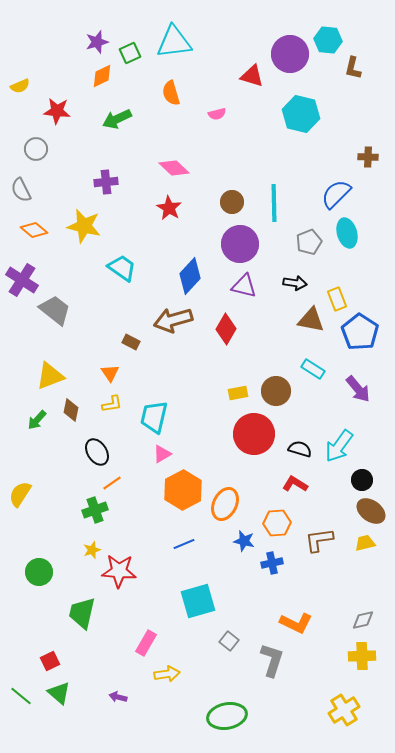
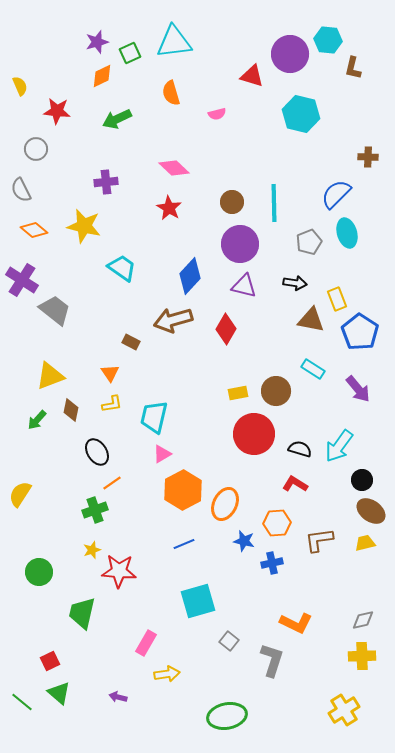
yellow semicircle at (20, 86): rotated 90 degrees counterclockwise
green line at (21, 696): moved 1 px right, 6 px down
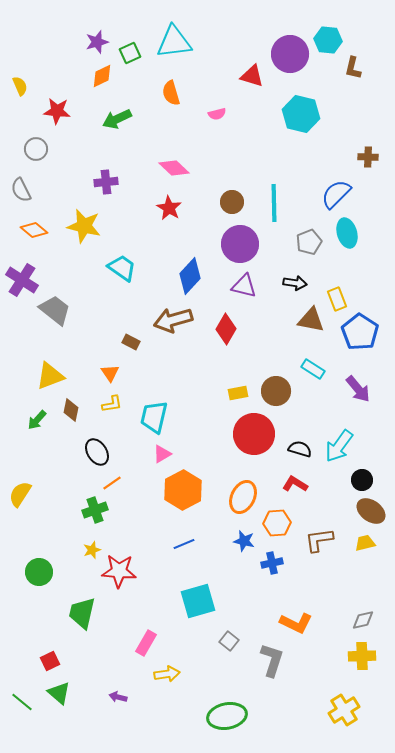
orange ellipse at (225, 504): moved 18 px right, 7 px up
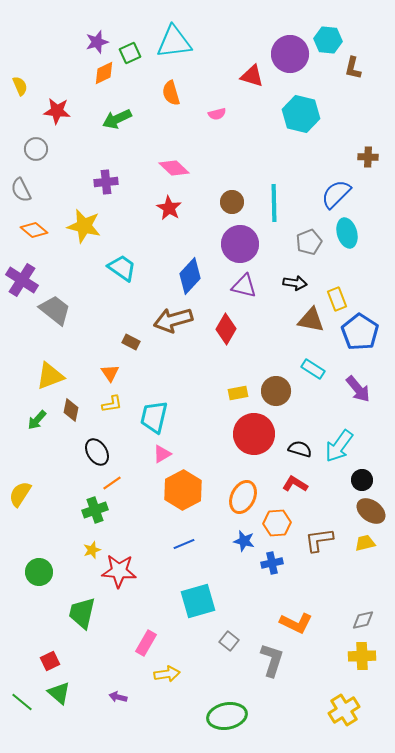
orange diamond at (102, 76): moved 2 px right, 3 px up
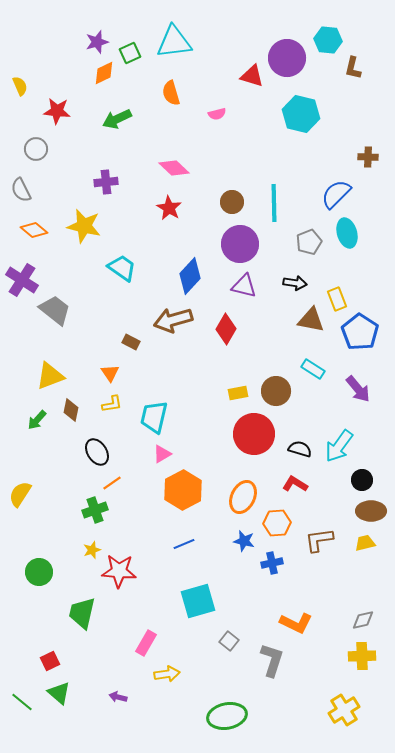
purple circle at (290, 54): moved 3 px left, 4 px down
brown ellipse at (371, 511): rotated 36 degrees counterclockwise
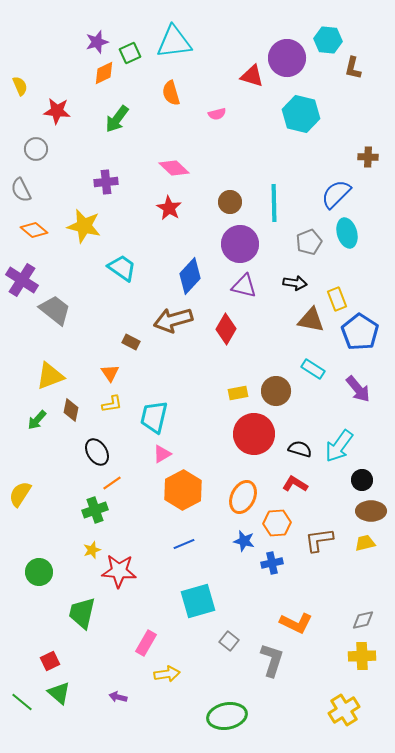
green arrow at (117, 119): rotated 28 degrees counterclockwise
brown circle at (232, 202): moved 2 px left
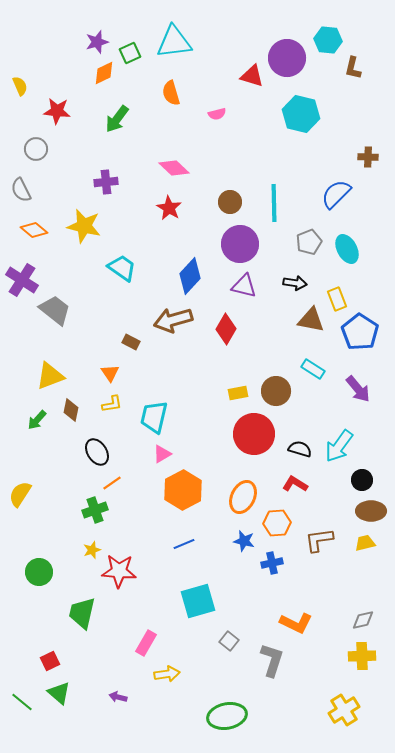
cyan ellipse at (347, 233): moved 16 px down; rotated 12 degrees counterclockwise
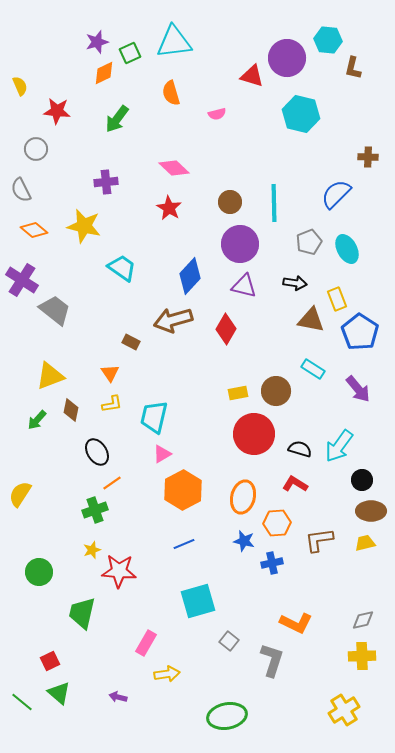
orange ellipse at (243, 497): rotated 12 degrees counterclockwise
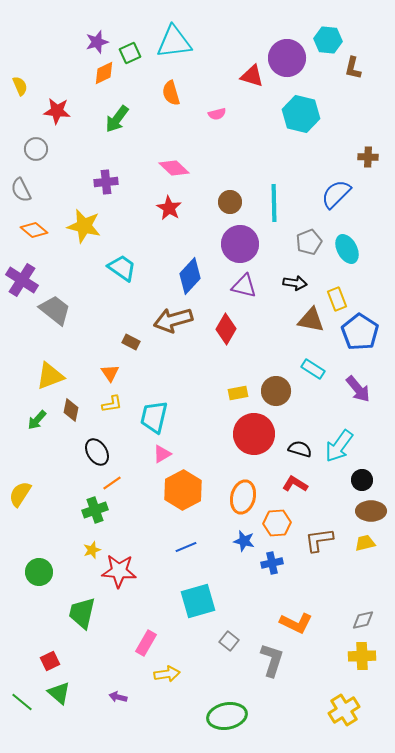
blue line at (184, 544): moved 2 px right, 3 px down
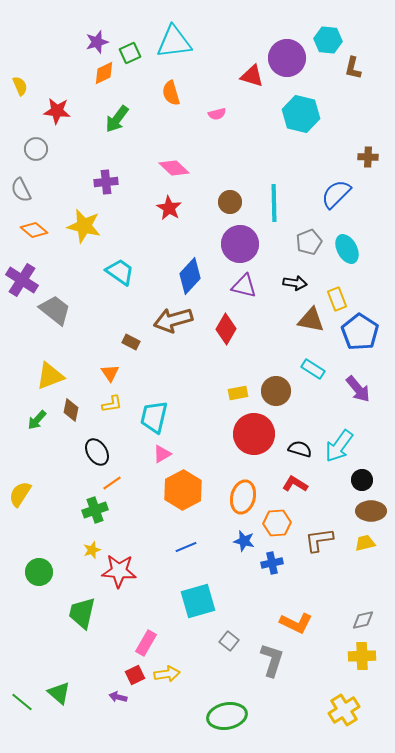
cyan trapezoid at (122, 268): moved 2 px left, 4 px down
red square at (50, 661): moved 85 px right, 14 px down
